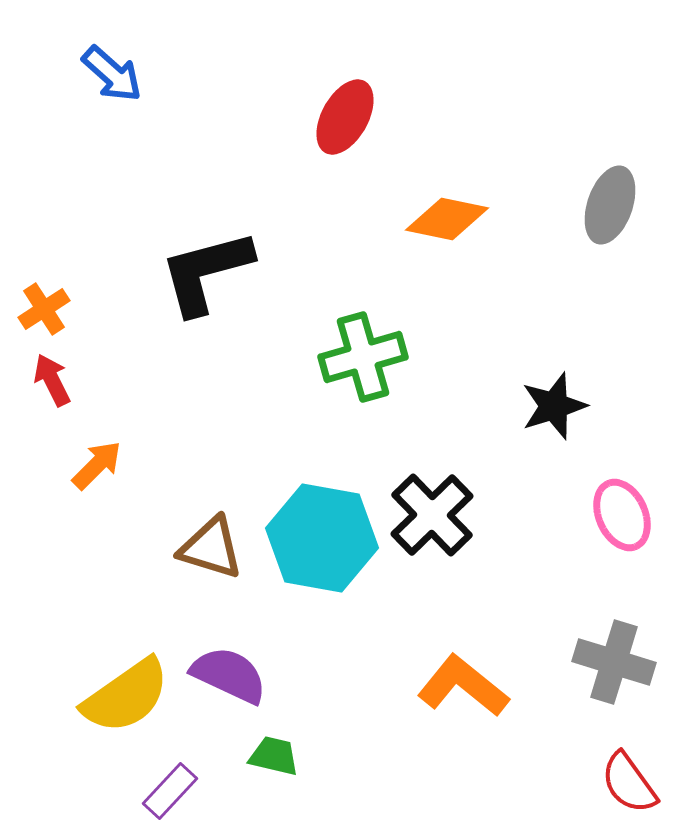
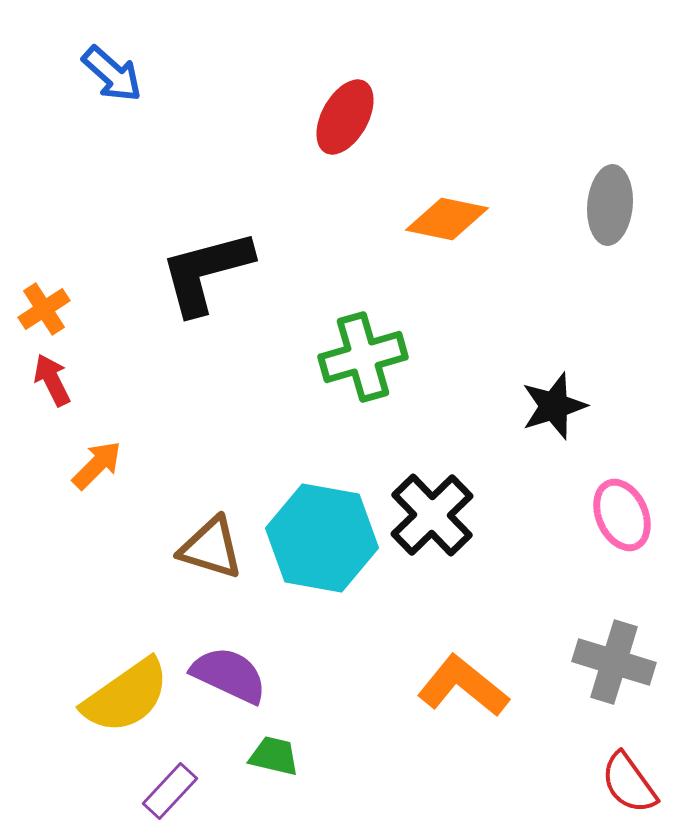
gray ellipse: rotated 14 degrees counterclockwise
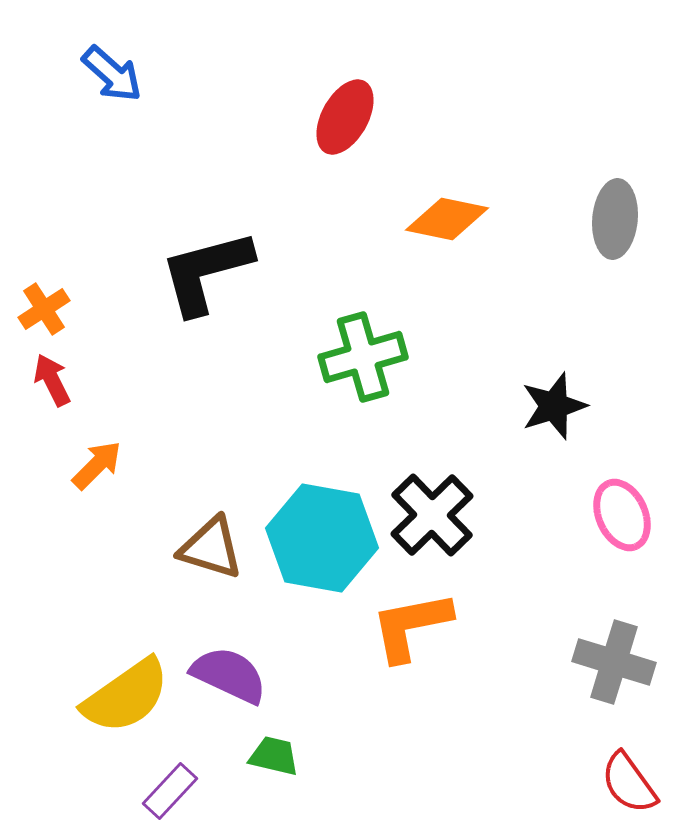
gray ellipse: moved 5 px right, 14 px down
orange L-shape: moved 52 px left, 60 px up; rotated 50 degrees counterclockwise
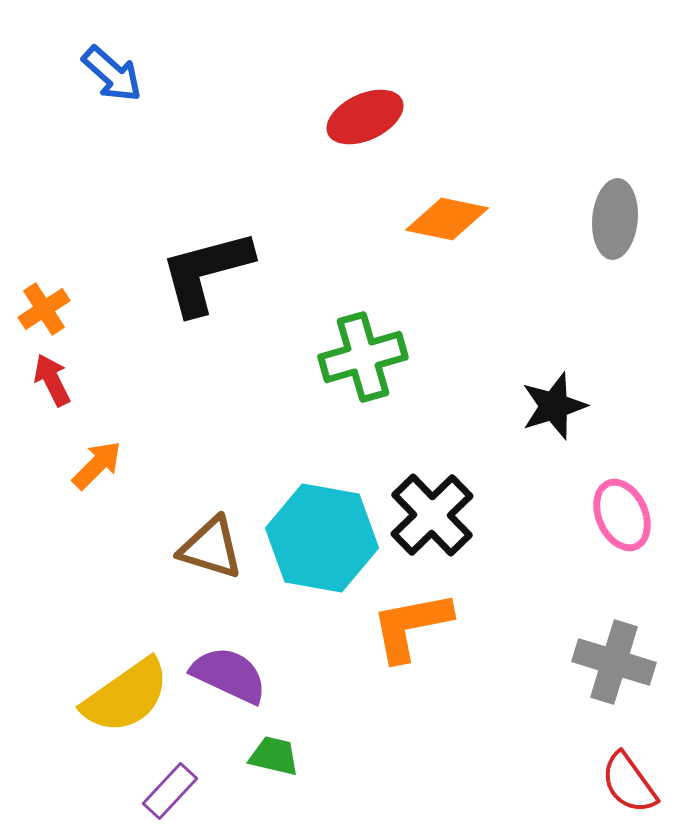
red ellipse: moved 20 px right; rotated 36 degrees clockwise
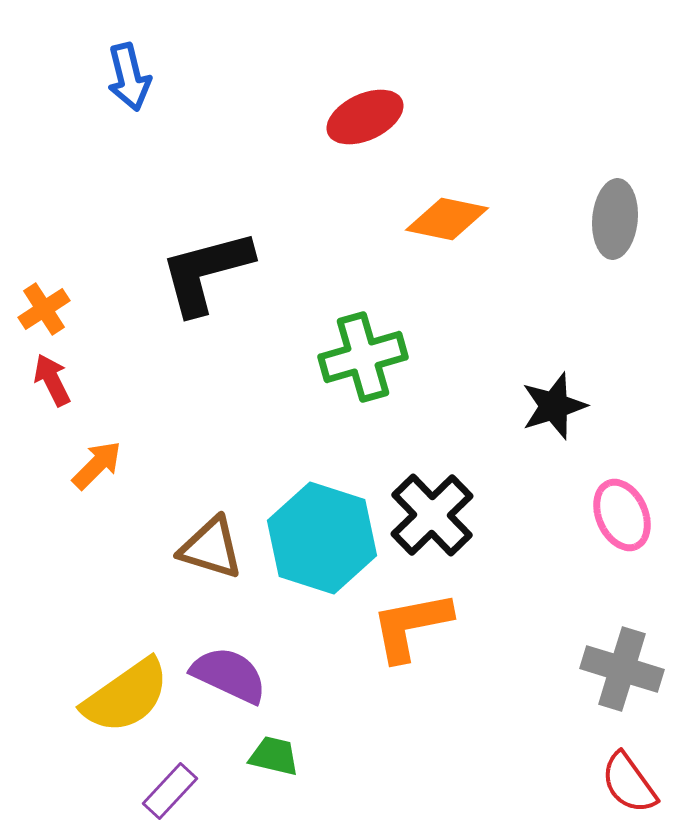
blue arrow: moved 17 px right, 3 px down; rotated 34 degrees clockwise
cyan hexagon: rotated 8 degrees clockwise
gray cross: moved 8 px right, 7 px down
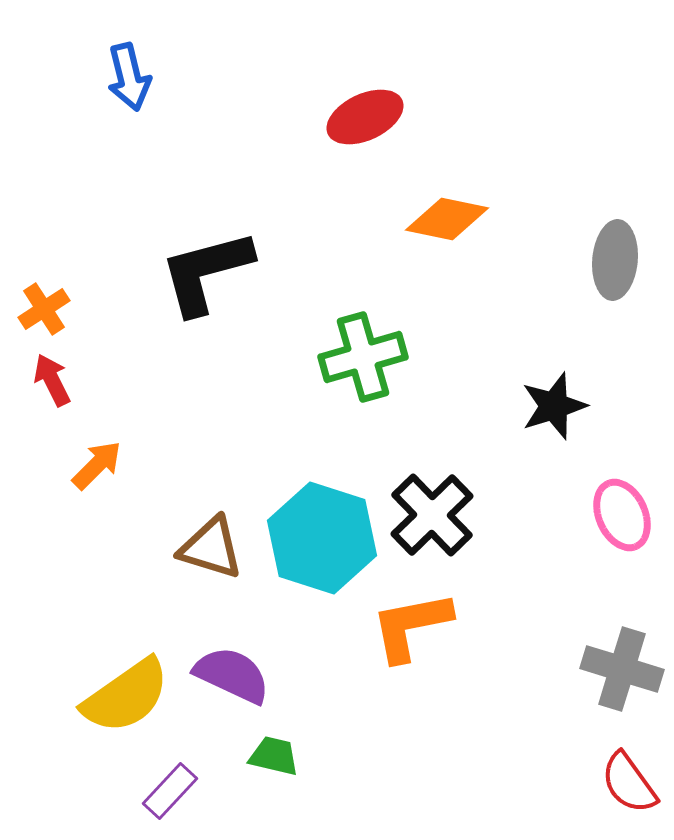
gray ellipse: moved 41 px down
purple semicircle: moved 3 px right
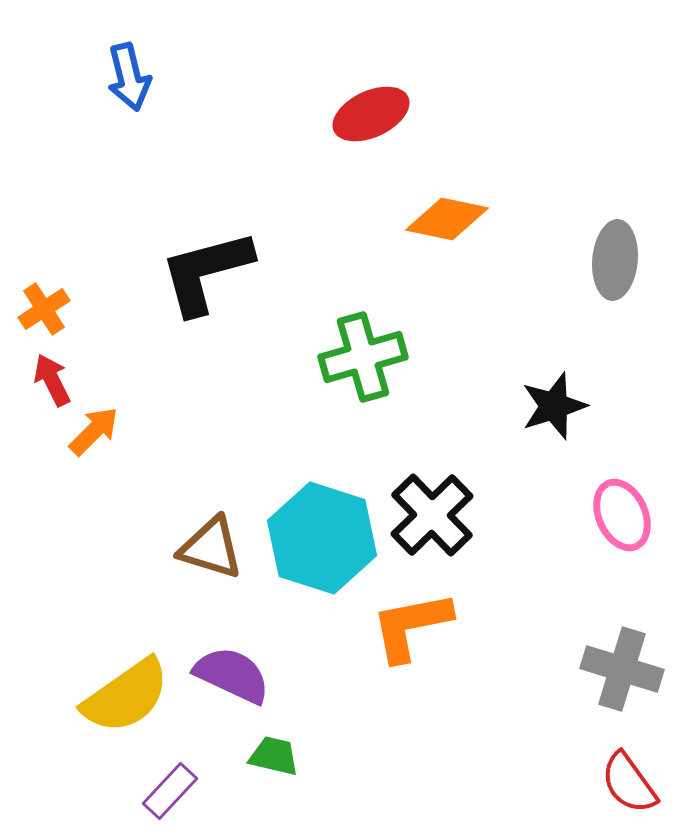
red ellipse: moved 6 px right, 3 px up
orange arrow: moved 3 px left, 34 px up
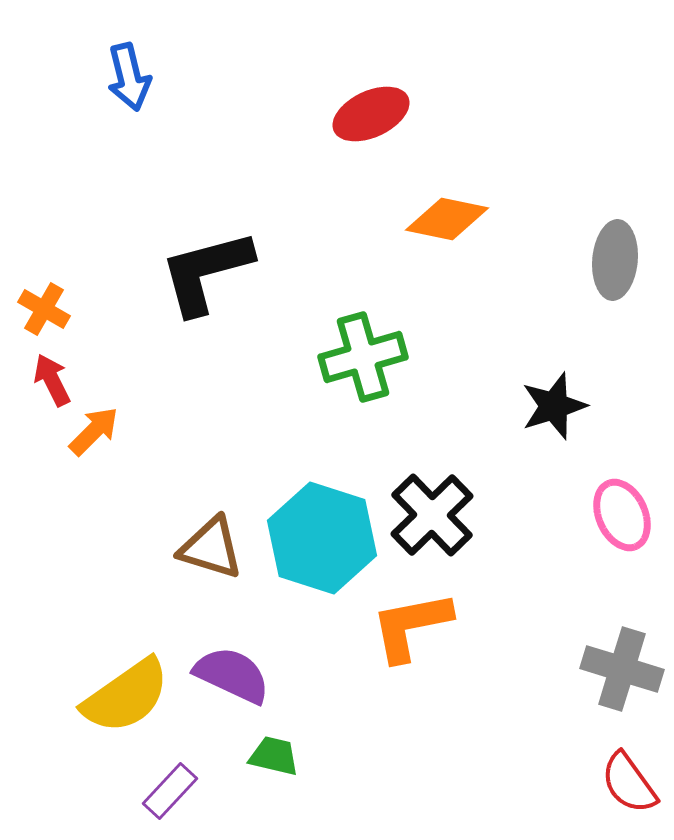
orange cross: rotated 27 degrees counterclockwise
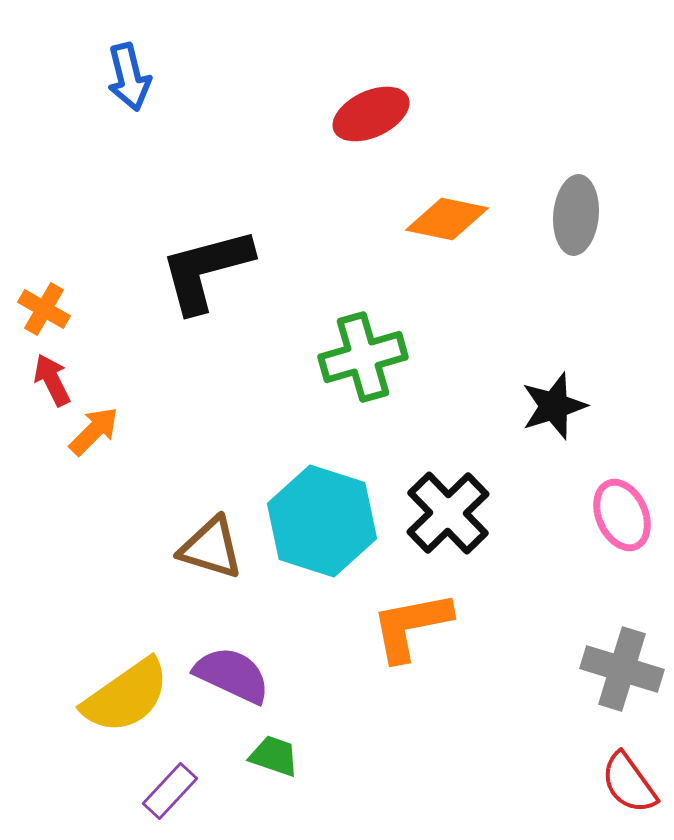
gray ellipse: moved 39 px left, 45 px up
black L-shape: moved 2 px up
black cross: moved 16 px right, 2 px up
cyan hexagon: moved 17 px up
green trapezoid: rotated 6 degrees clockwise
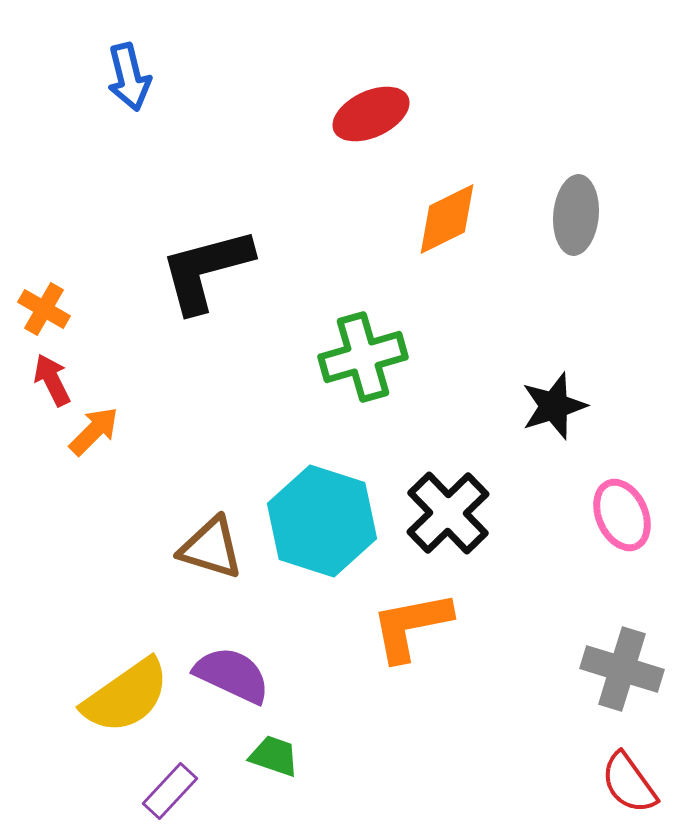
orange diamond: rotated 38 degrees counterclockwise
